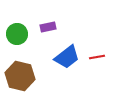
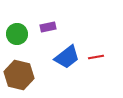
red line: moved 1 px left
brown hexagon: moved 1 px left, 1 px up
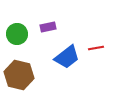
red line: moved 9 px up
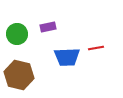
blue trapezoid: rotated 36 degrees clockwise
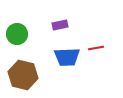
purple rectangle: moved 12 px right, 2 px up
brown hexagon: moved 4 px right
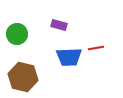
purple rectangle: moved 1 px left; rotated 28 degrees clockwise
blue trapezoid: moved 2 px right
brown hexagon: moved 2 px down
